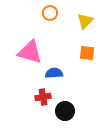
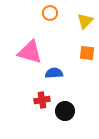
red cross: moved 1 px left, 3 px down
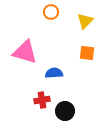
orange circle: moved 1 px right, 1 px up
pink triangle: moved 5 px left
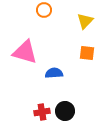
orange circle: moved 7 px left, 2 px up
red cross: moved 12 px down
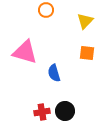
orange circle: moved 2 px right
blue semicircle: rotated 102 degrees counterclockwise
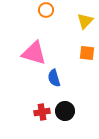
pink triangle: moved 9 px right, 1 px down
blue semicircle: moved 5 px down
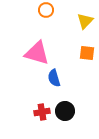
pink triangle: moved 3 px right
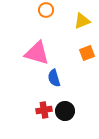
yellow triangle: moved 3 px left; rotated 24 degrees clockwise
orange square: rotated 28 degrees counterclockwise
red cross: moved 2 px right, 2 px up
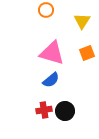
yellow triangle: rotated 36 degrees counterclockwise
pink triangle: moved 15 px right
blue semicircle: moved 3 px left, 2 px down; rotated 114 degrees counterclockwise
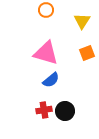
pink triangle: moved 6 px left
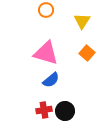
orange square: rotated 28 degrees counterclockwise
